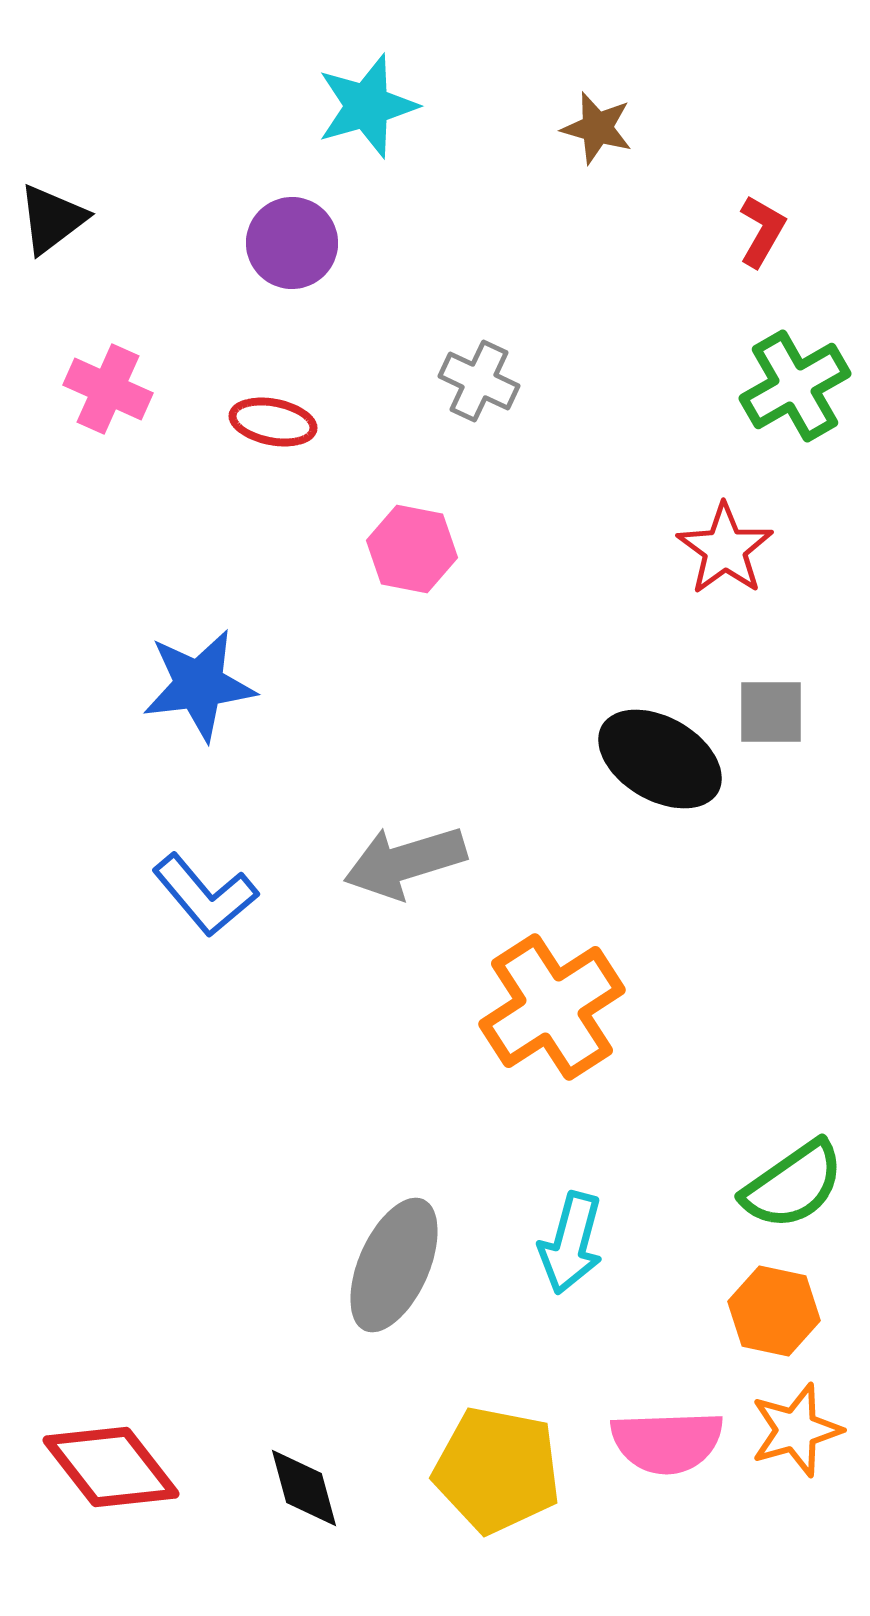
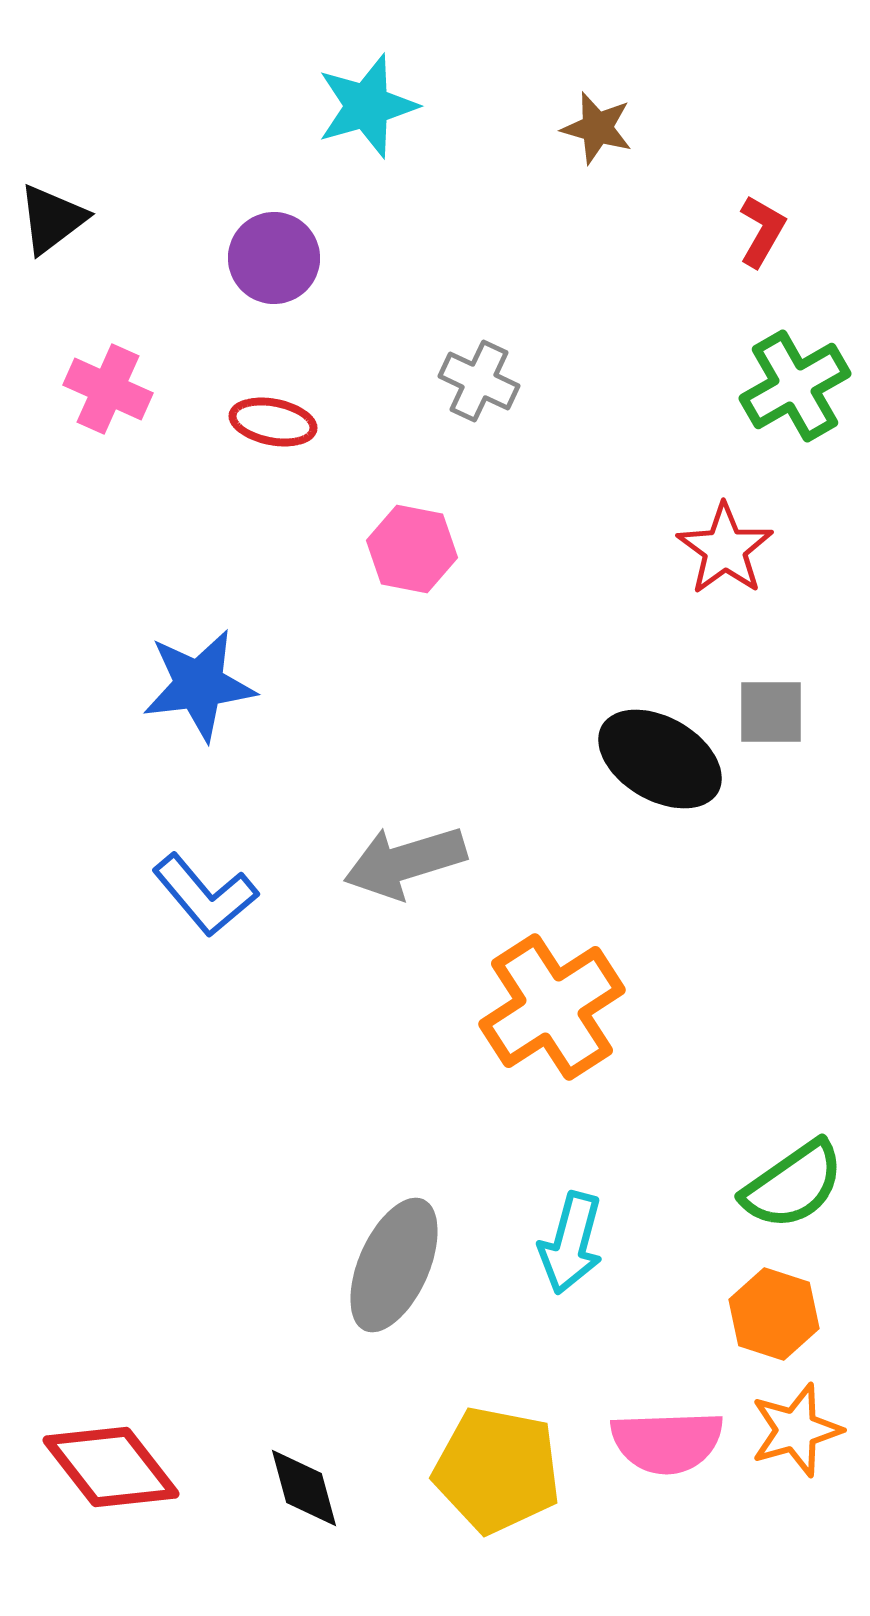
purple circle: moved 18 px left, 15 px down
orange hexagon: moved 3 px down; rotated 6 degrees clockwise
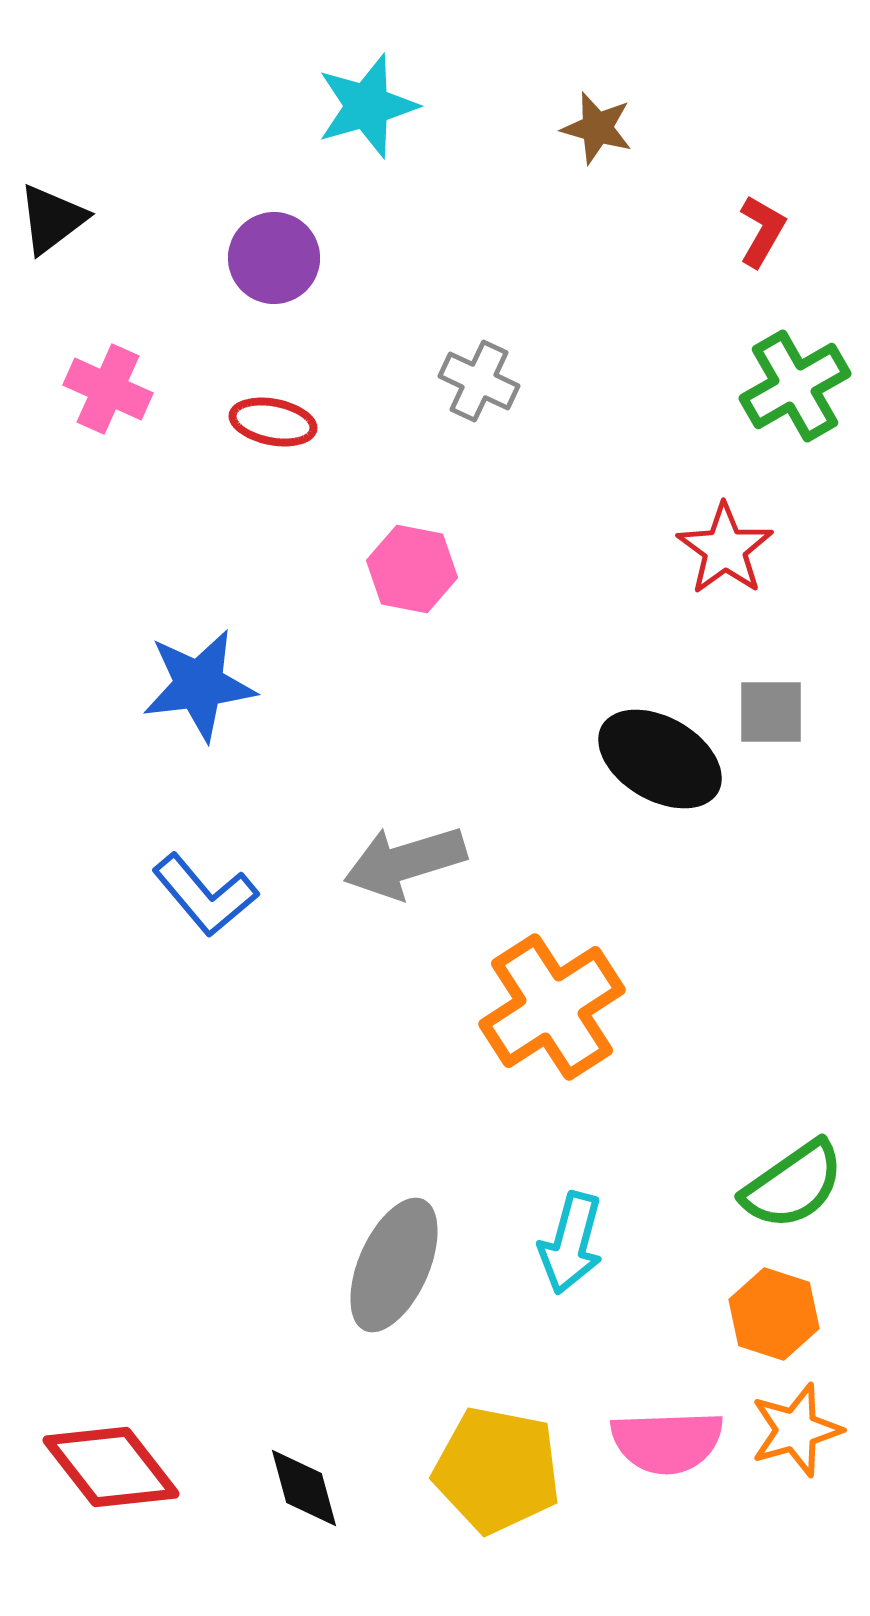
pink hexagon: moved 20 px down
